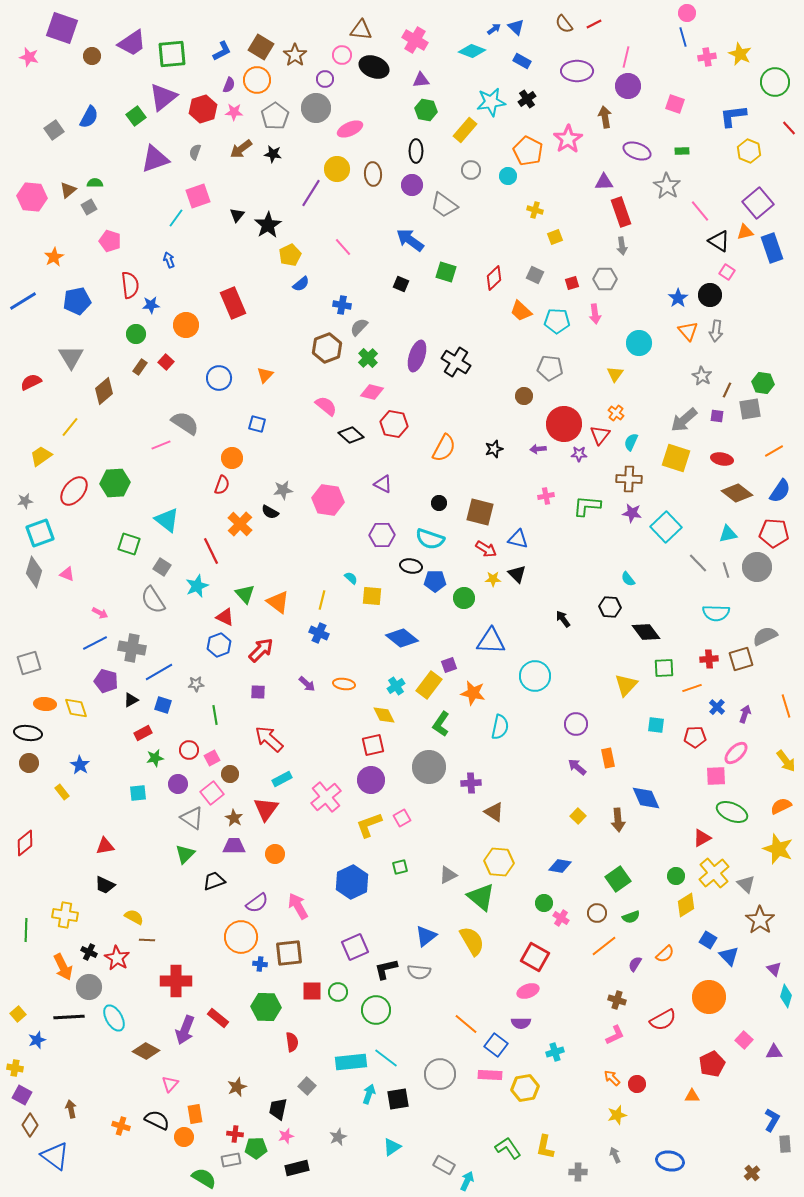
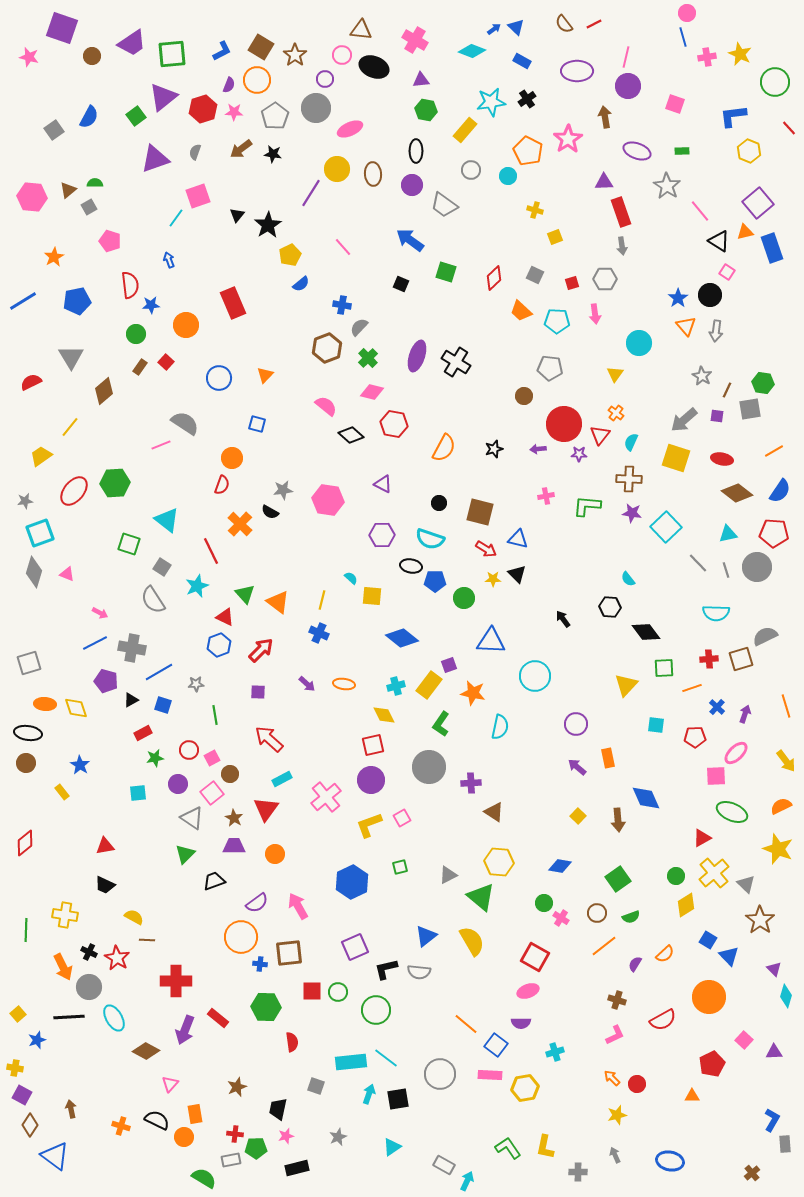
orange triangle at (688, 331): moved 2 px left, 5 px up
cyan cross at (396, 686): rotated 18 degrees clockwise
brown circle at (29, 763): moved 3 px left
gray square at (307, 1086): moved 9 px right; rotated 24 degrees counterclockwise
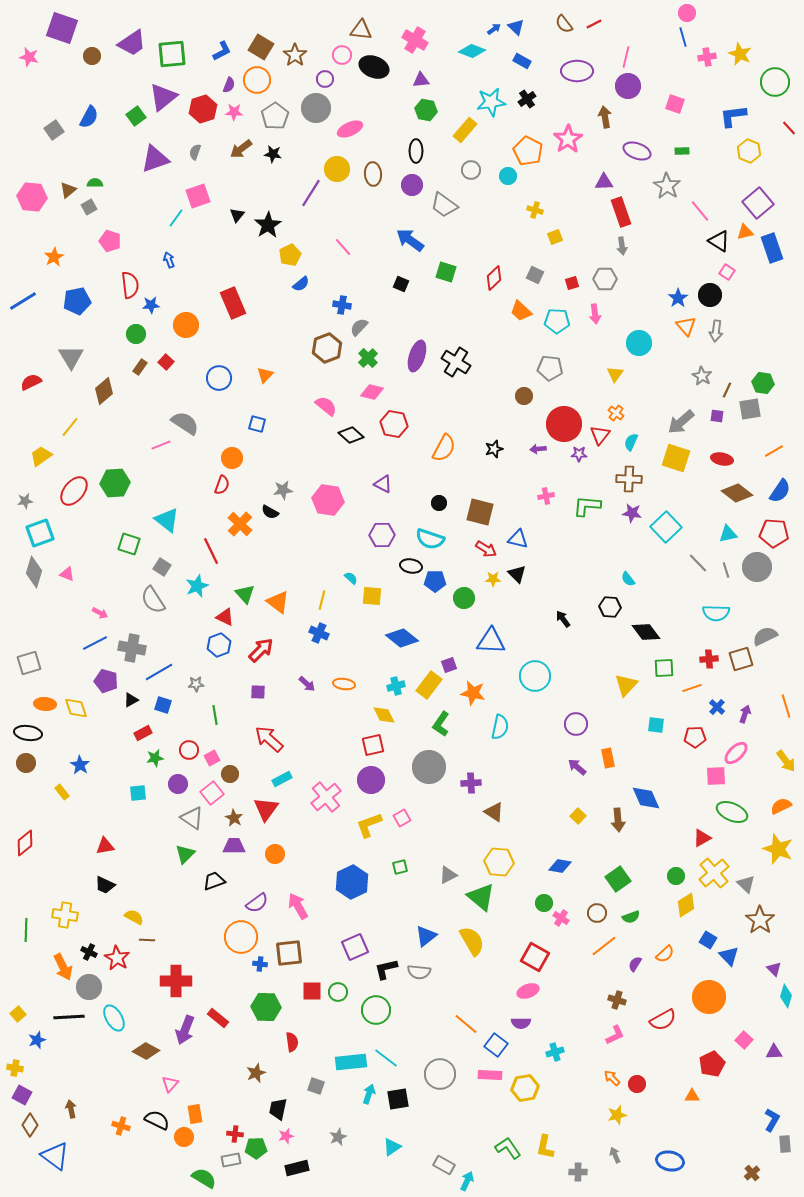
gray arrow at (684, 420): moved 3 px left, 2 px down
brown star at (237, 1087): moved 19 px right, 14 px up
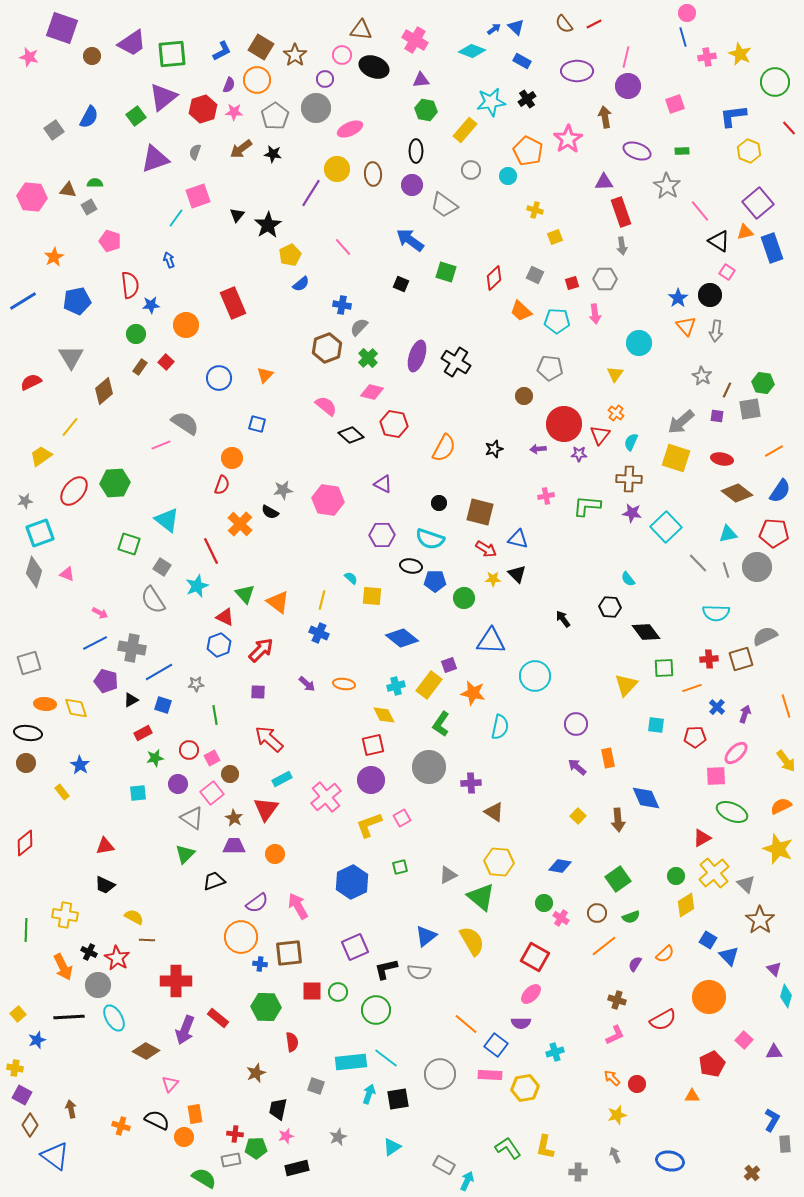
pink square at (675, 104): rotated 36 degrees counterclockwise
brown triangle at (68, 190): rotated 48 degrees clockwise
gray circle at (89, 987): moved 9 px right, 2 px up
pink ellipse at (528, 991): moved 3 px right, 3 px down; rotated 25 degrees counterclockwise
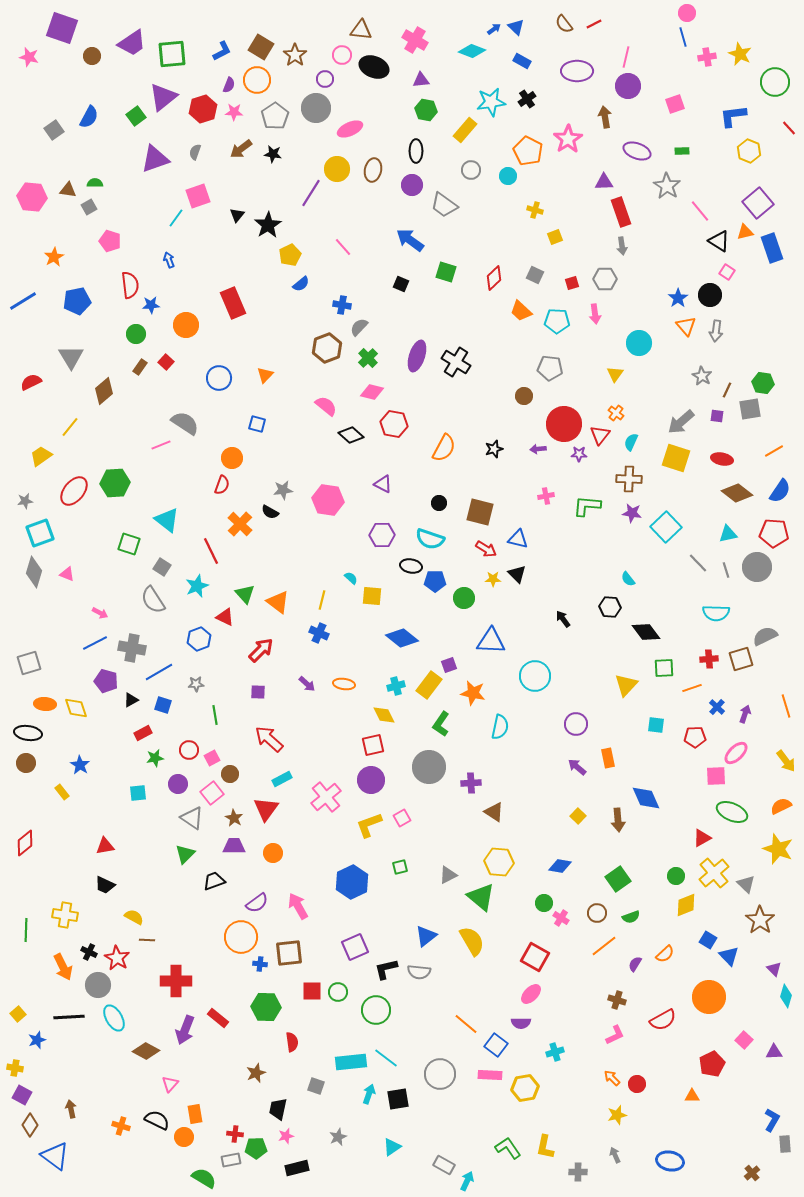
brown ellipse at (373, 174): moved 4 px up; rotated 15 degrees clockwise
blue hexagon at (219, 645): moved 20 px left, 6 px up
orange circle at (275, 854): moved 2 px left, 1 px up
yellow diamond at (686, 905): rotated 10 degrees clockwise
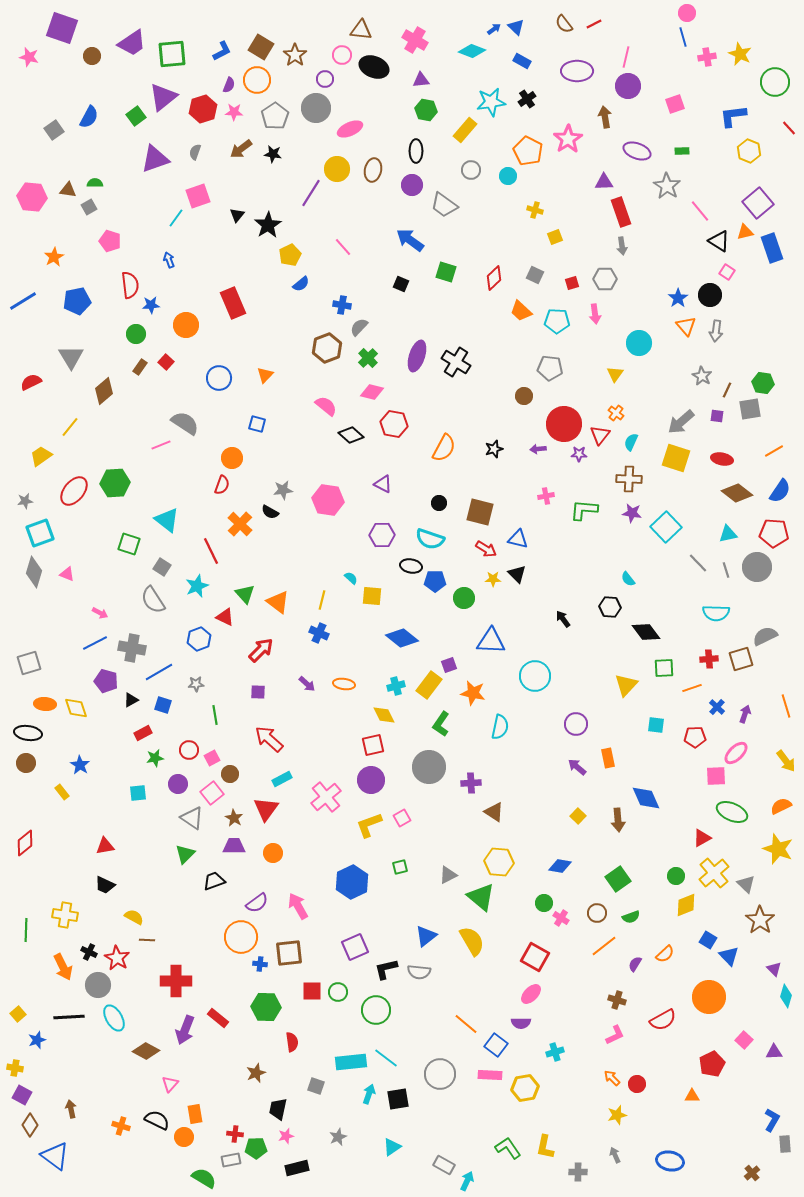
green L-shape at (587, 506): moved 3 px left, 4 px down
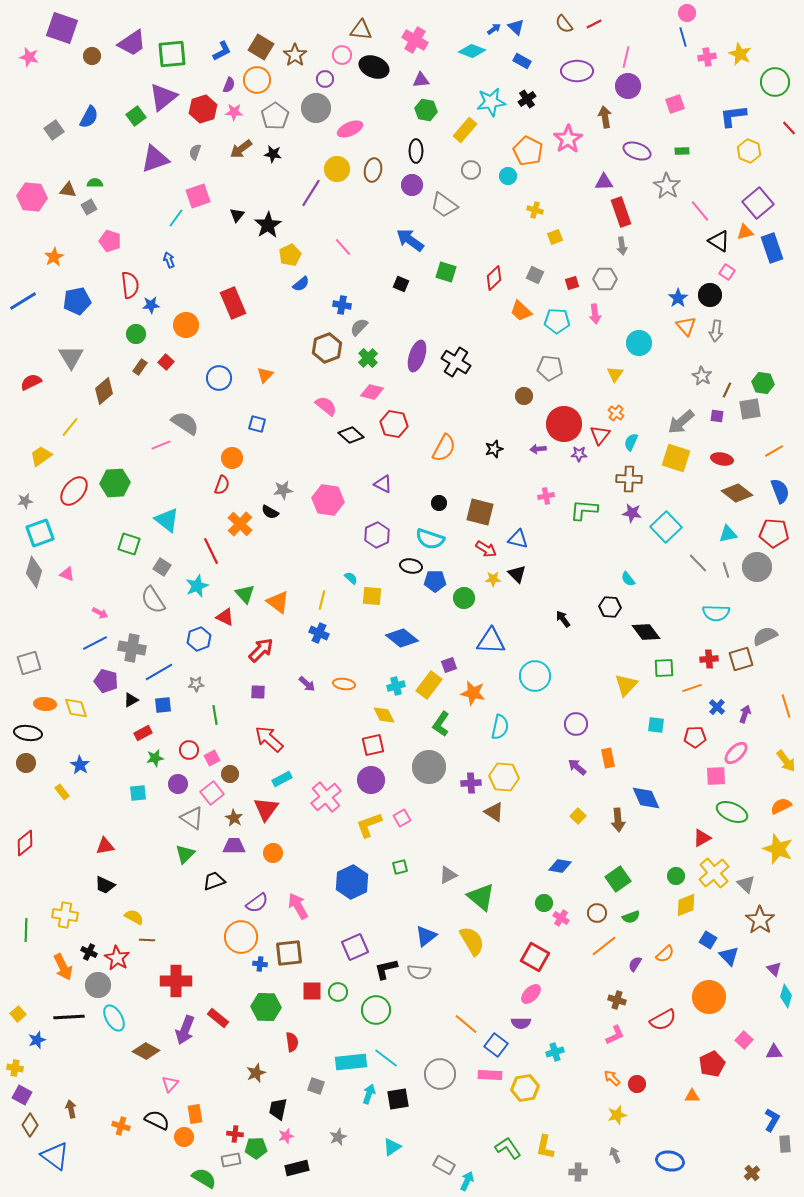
blue semicircle at (780, 491): rotated 55 degrees counterclockwise
purple hexagon at (382, 535): moved 5 px left; rotated 25 degrees counterclockwise
blue square at (163, 705): rotated 24 degrees counterclockwise
yellow hexagon at (499, 862): moved 5 px right, 85 px up
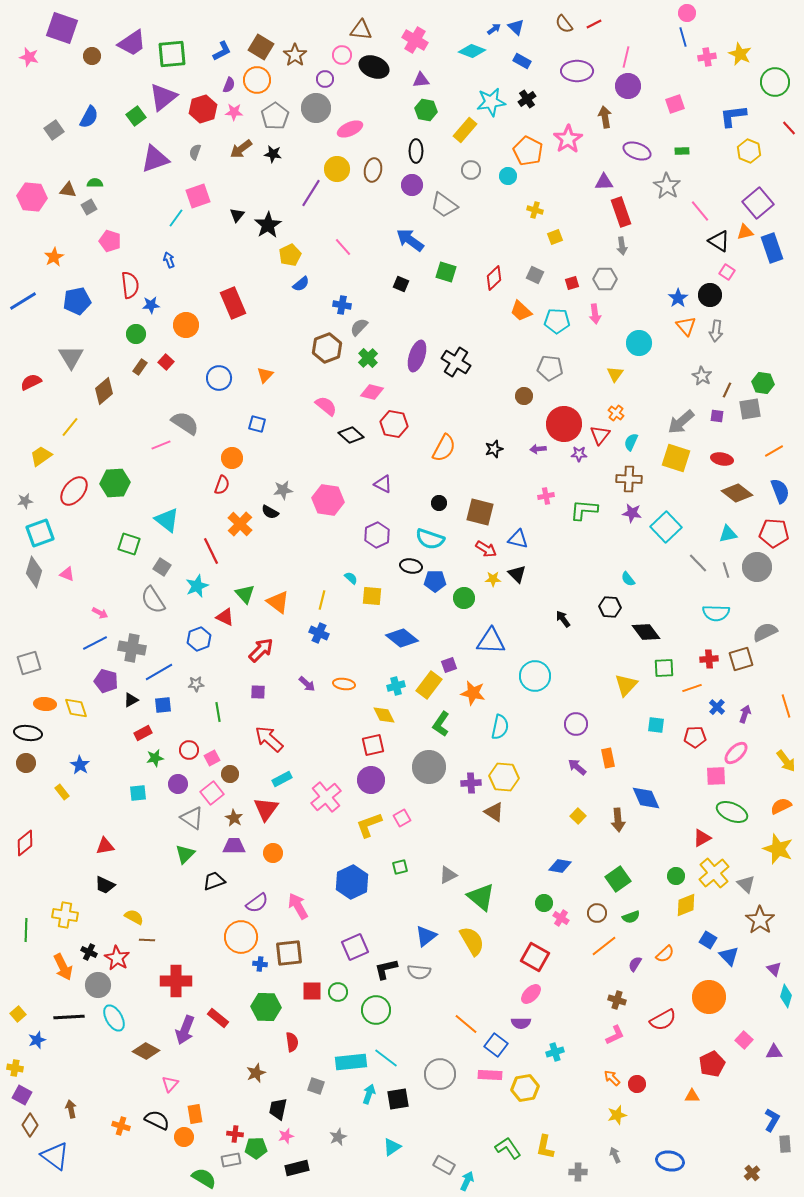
gray semicircle at (765, 636): moved 4 px up
green line at (215, 715): moved 3 px right, 3 px up
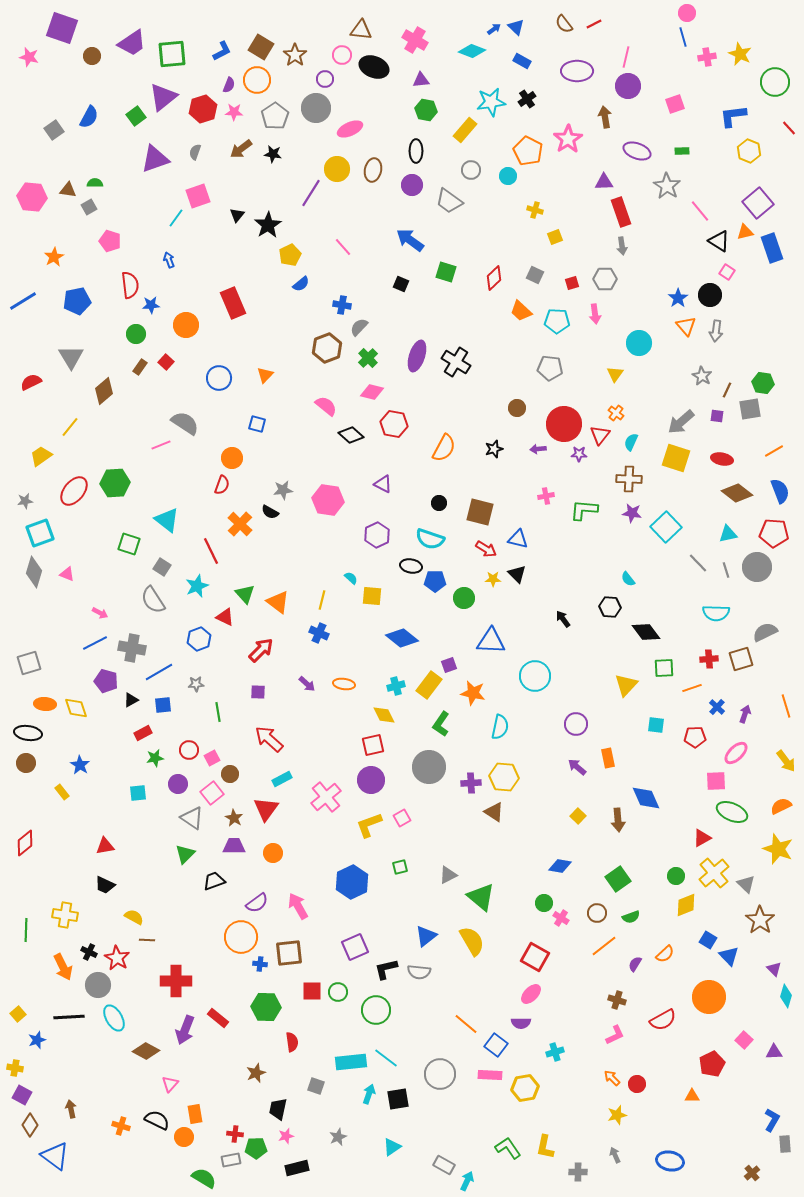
gray trapezoid at (444, 205): moved 5 px right, 4 px up
brown circle at (524, 396): moved 7 px left, 12 px down
pink square at (716, 776): moved 5 px down
